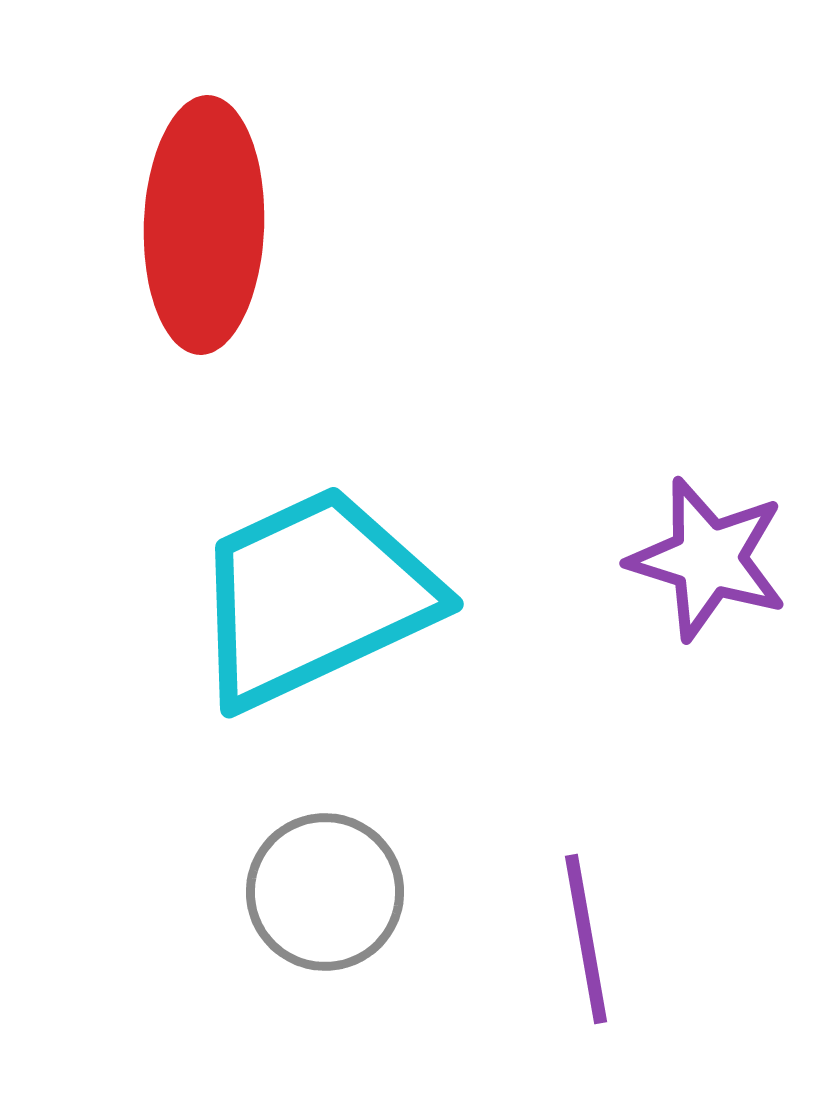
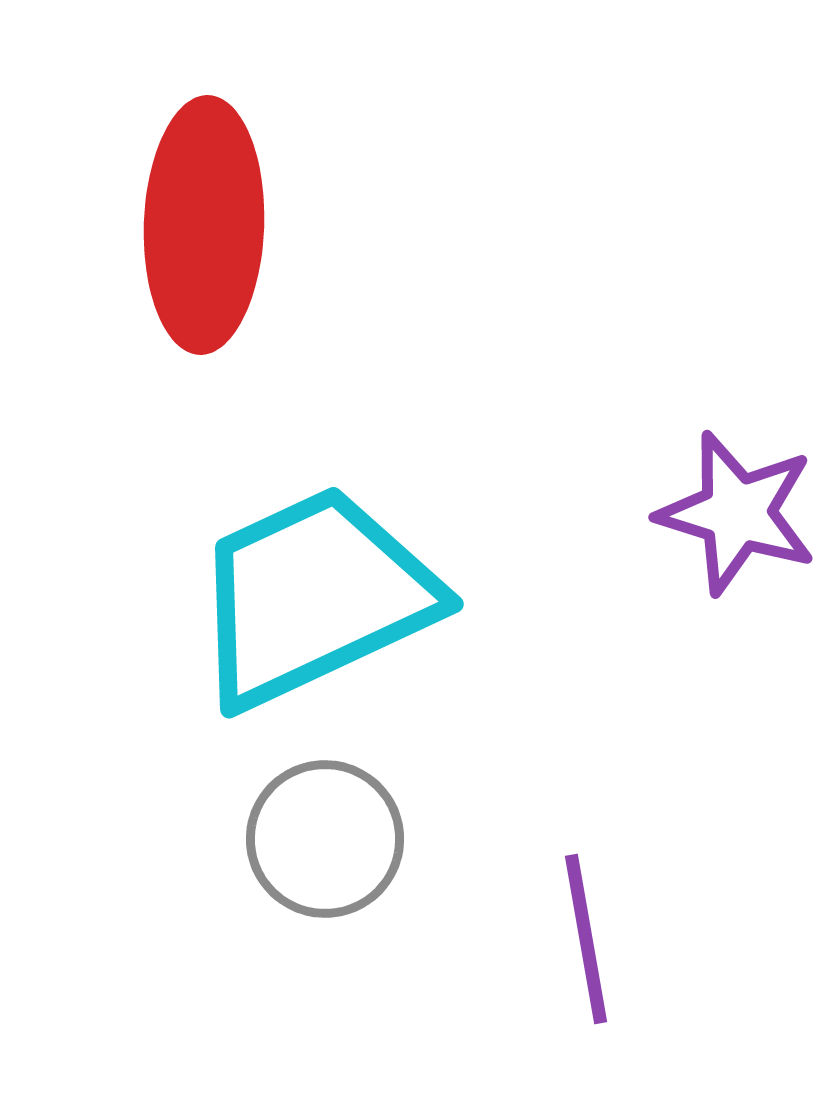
purple star: moved 29 px right, 46 px up
gray circle: moved 53 px up
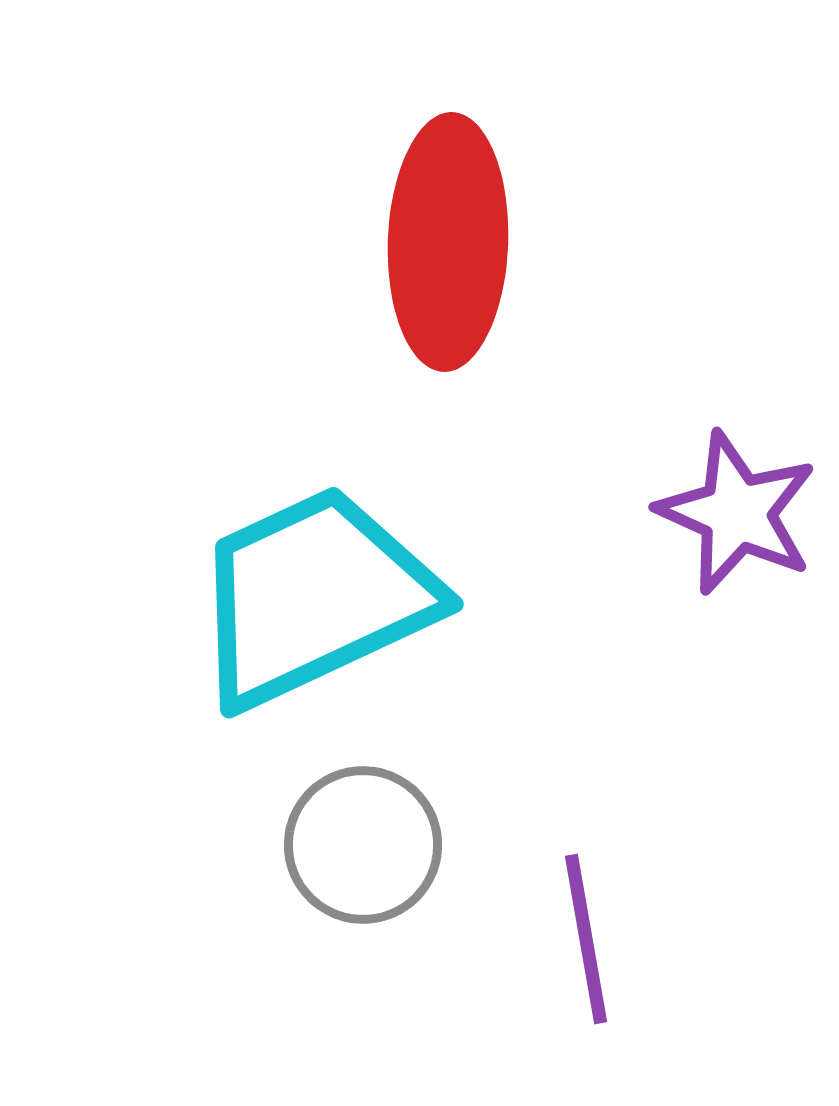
red ellipse: moved 244 px right, 17 px down
purple star: rotated 7 degrees clockwise
gray circle: moved 38 px right, 6 px down
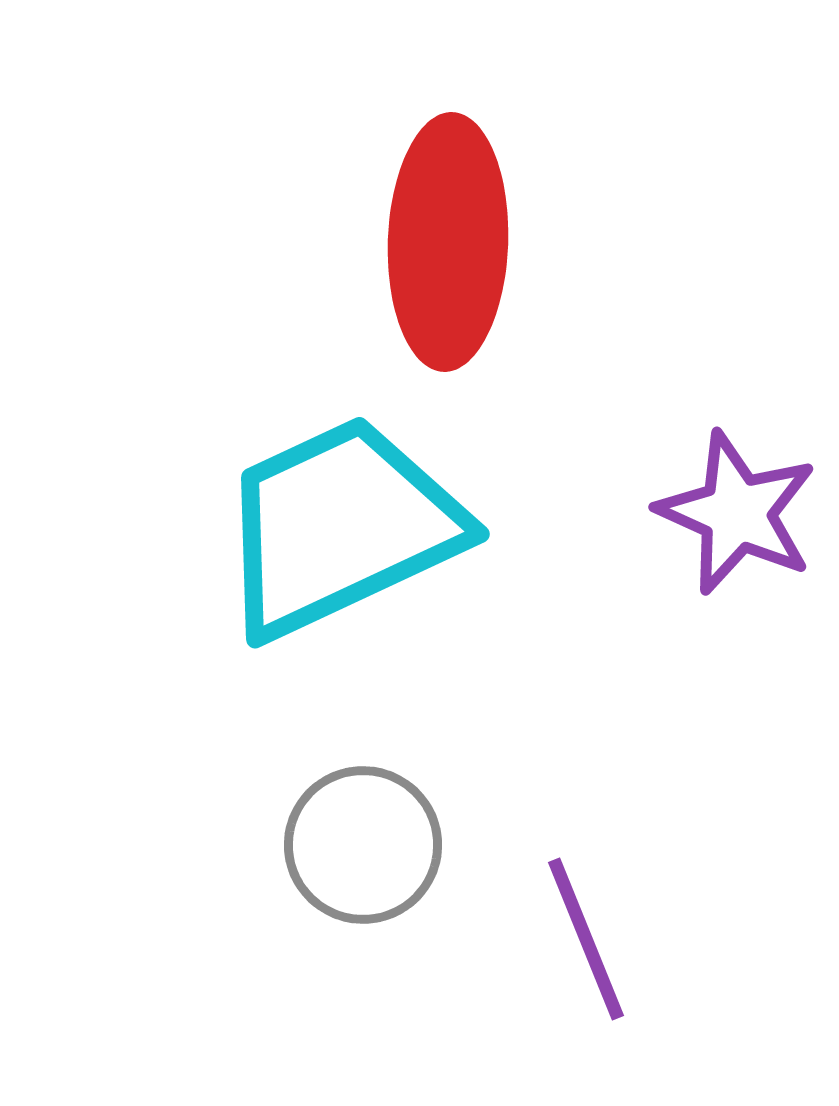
cyan trapezoid: moved 26 px right, 70 px up
purple line: rotated 12 degrees counterclockwise
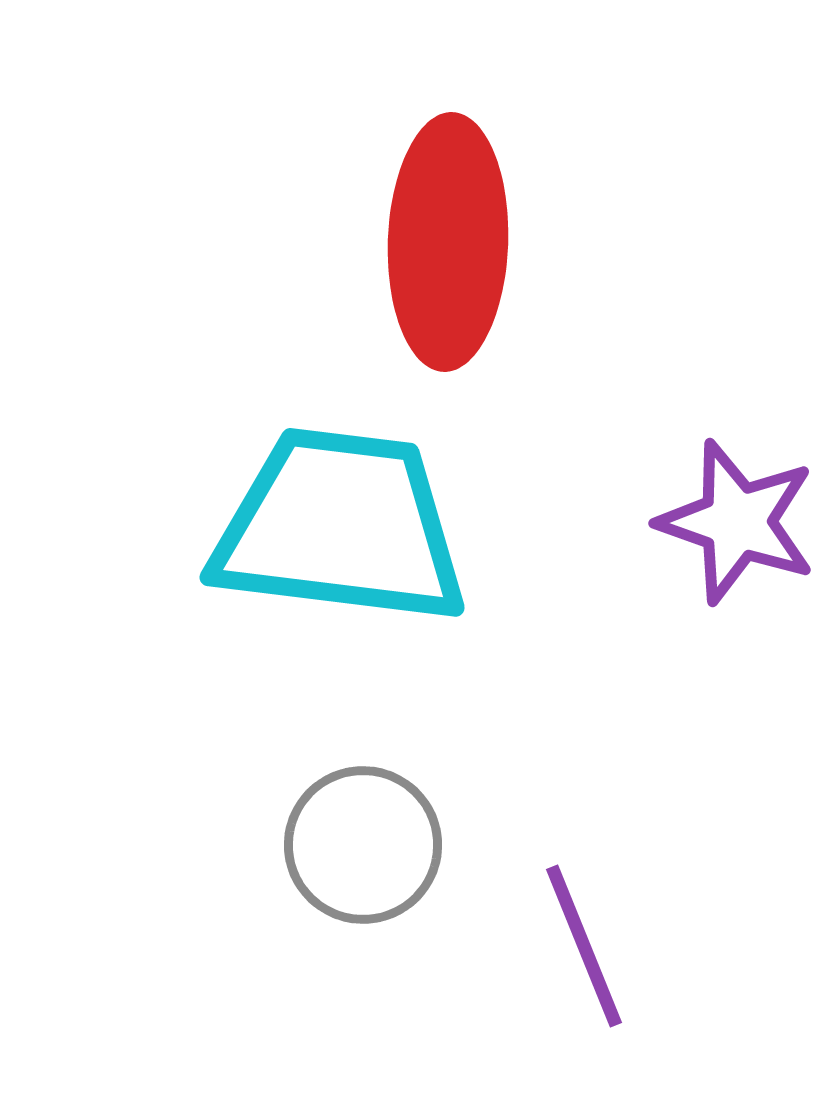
purple star: moved 9 px down; rotated 5 degrees counterclockwise
cyan trapezoid: rotated 32 degrees clockwise
purple line: moved 2 px left, 7 px down
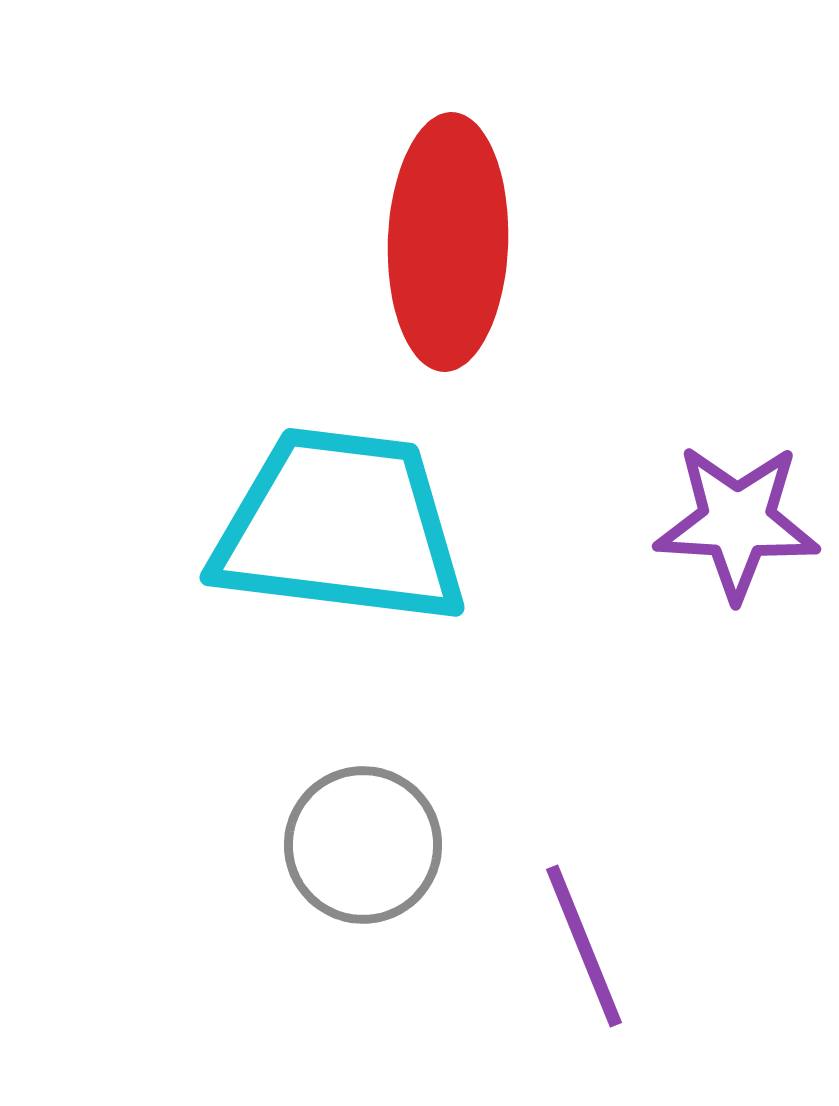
purple star: rotated 16 degrees counterclockwise
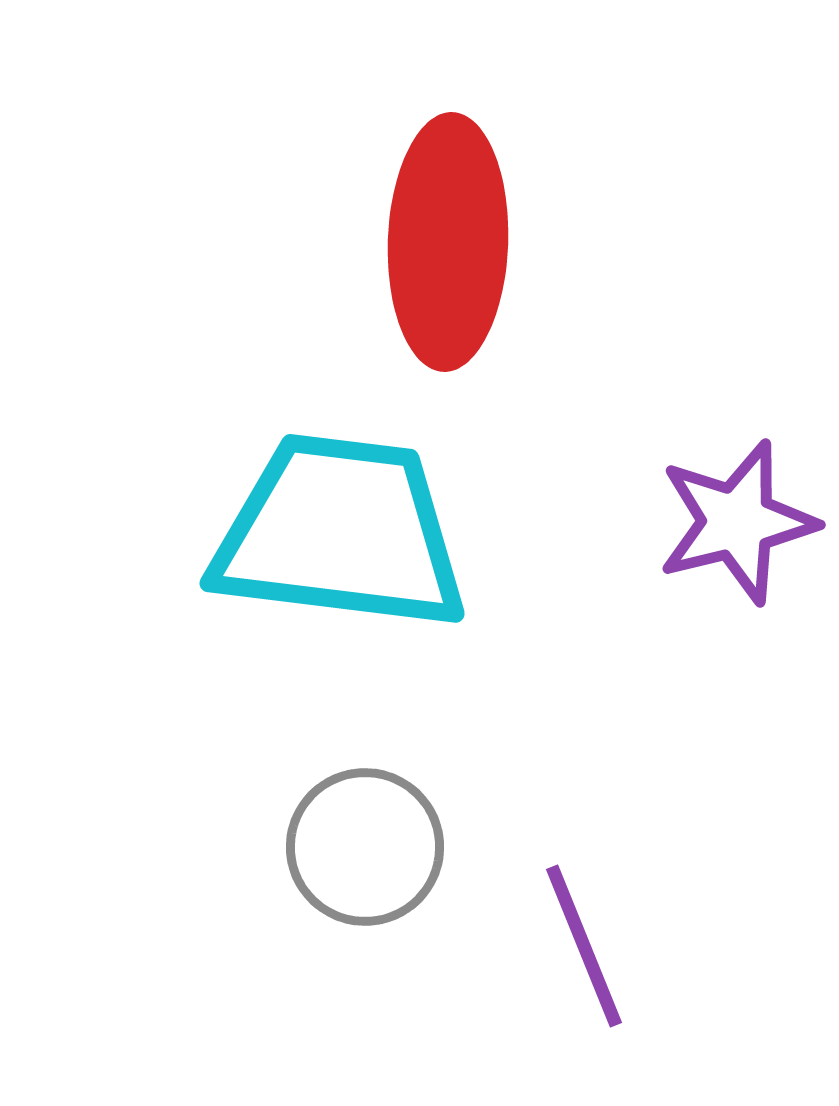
purple star: rotated 17 degrees counterclockwise
cyan trapezoid: moved 6 px down
gray circle: moved 2 px right, 2 px down
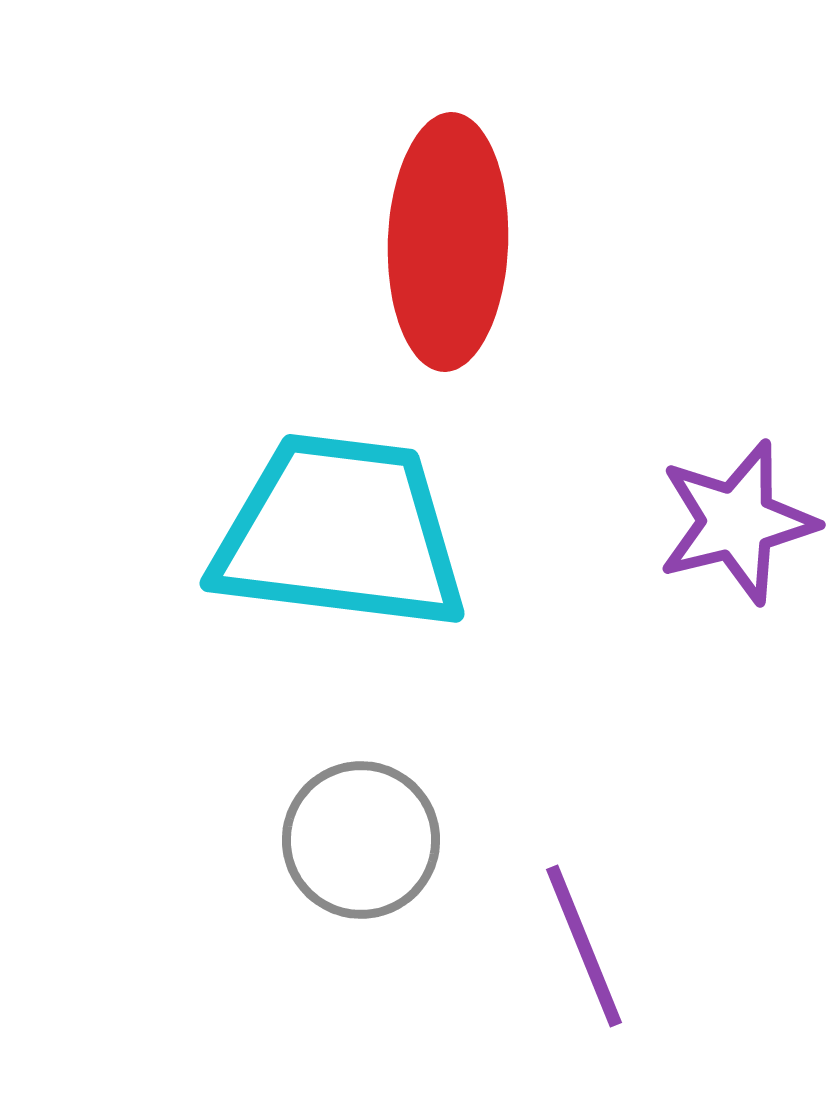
gray circle: moved 4 px left, 7 px up
